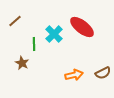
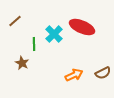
red ellipse: rotated 15 degrees counterclockwise
orange arrow: rotated 12 degrees counterclockwise
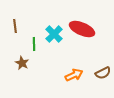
brown line: moved 5 px down; rotated 56 degrees counterclockwise
red ellipse: moved 2 px down
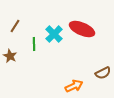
brown line: rotated 40 degrees clockwise
brown star: moved 12 px left, 7 px up
orange arrow: moved 11 px down
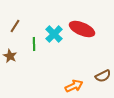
brown semicircle: moved 3 px down
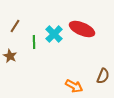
green line: moved 2 px up
brown semicircle: rotated 42 degrees counterclockwise
orange arrow: rotated 54 degrees clockwise
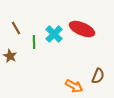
brown line: moved 1 px right, 2 px down; rotated 64 degrees counterclockwise
brown semicircle: moved 5 px left
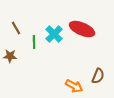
brown star: rotated 24 degrees counterclockwise
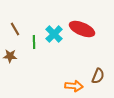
brown line: moved 1 px left, 1 px down
orange arrow: rotated 24 degrees counterclockwise
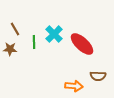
red ellipse: moved 15 px down; rotated 20 degrees clockwise
brown star: moved 7 px up
brown semicircle: rotated 70 degrees clockwise
